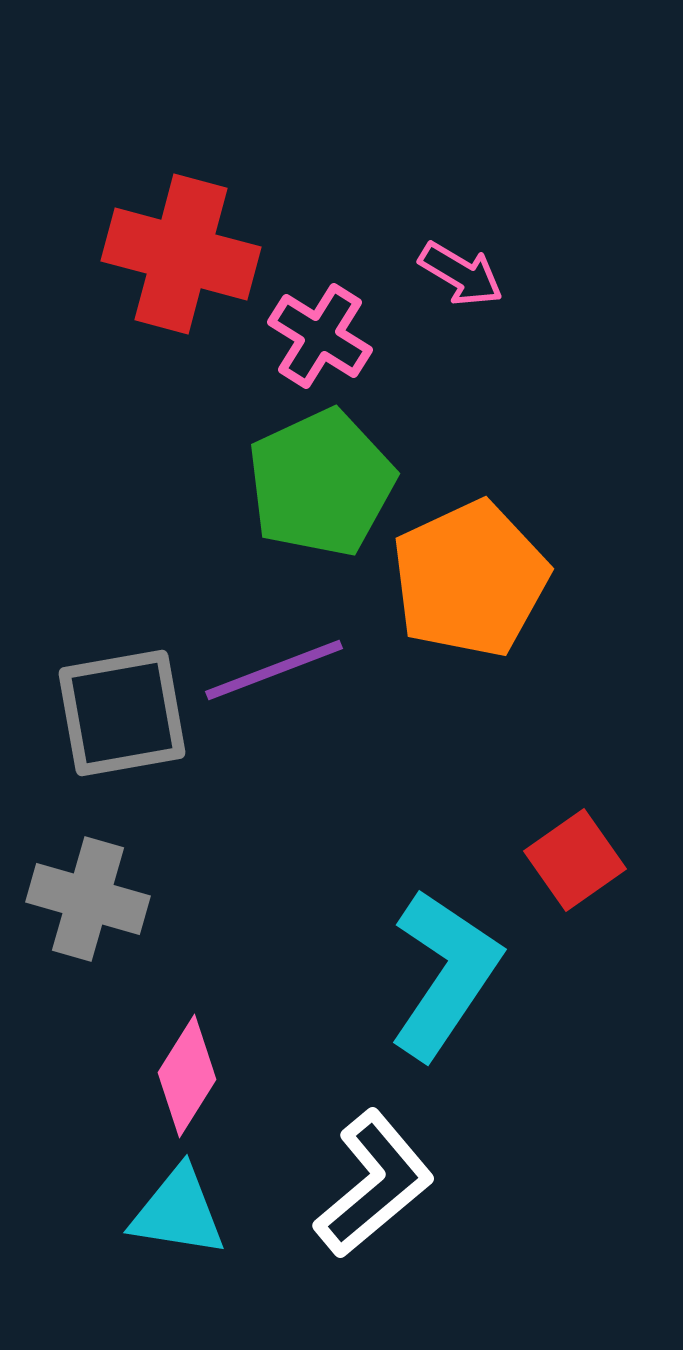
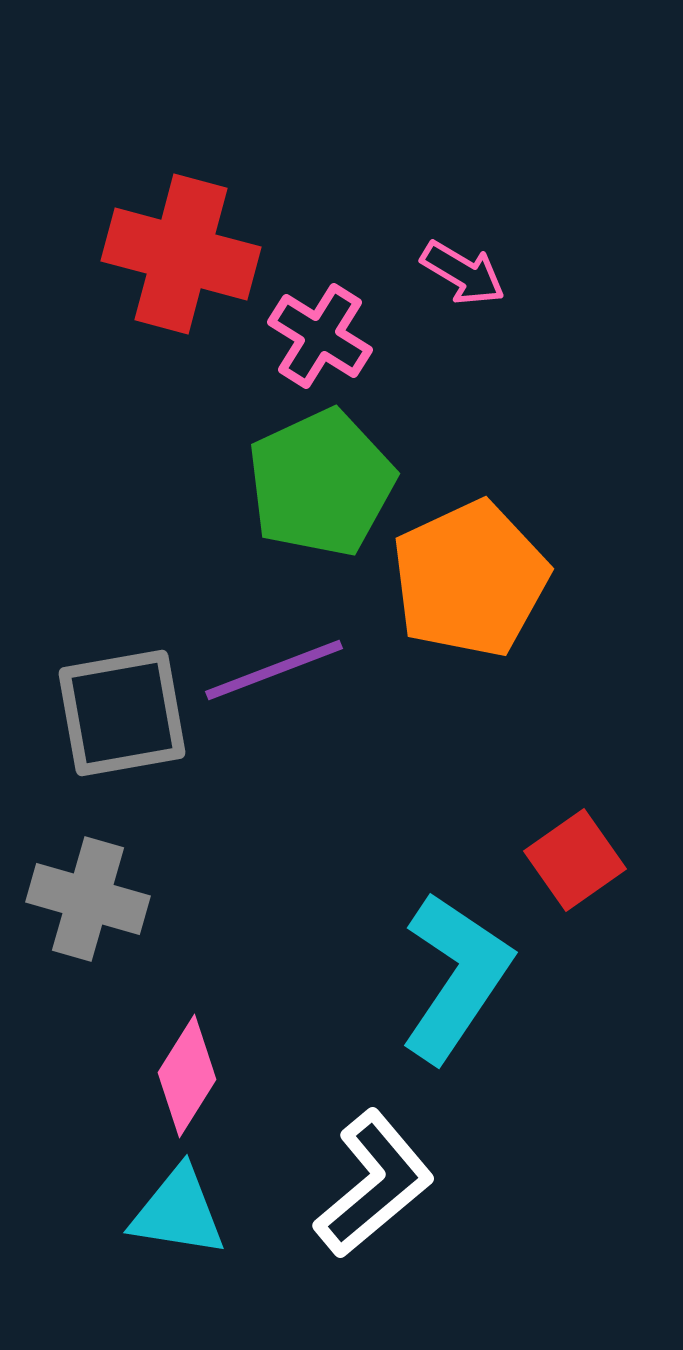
pink arrow: moved 2 px right, 1 px up
cyan L-shape: moved 11 px right, 3 px down
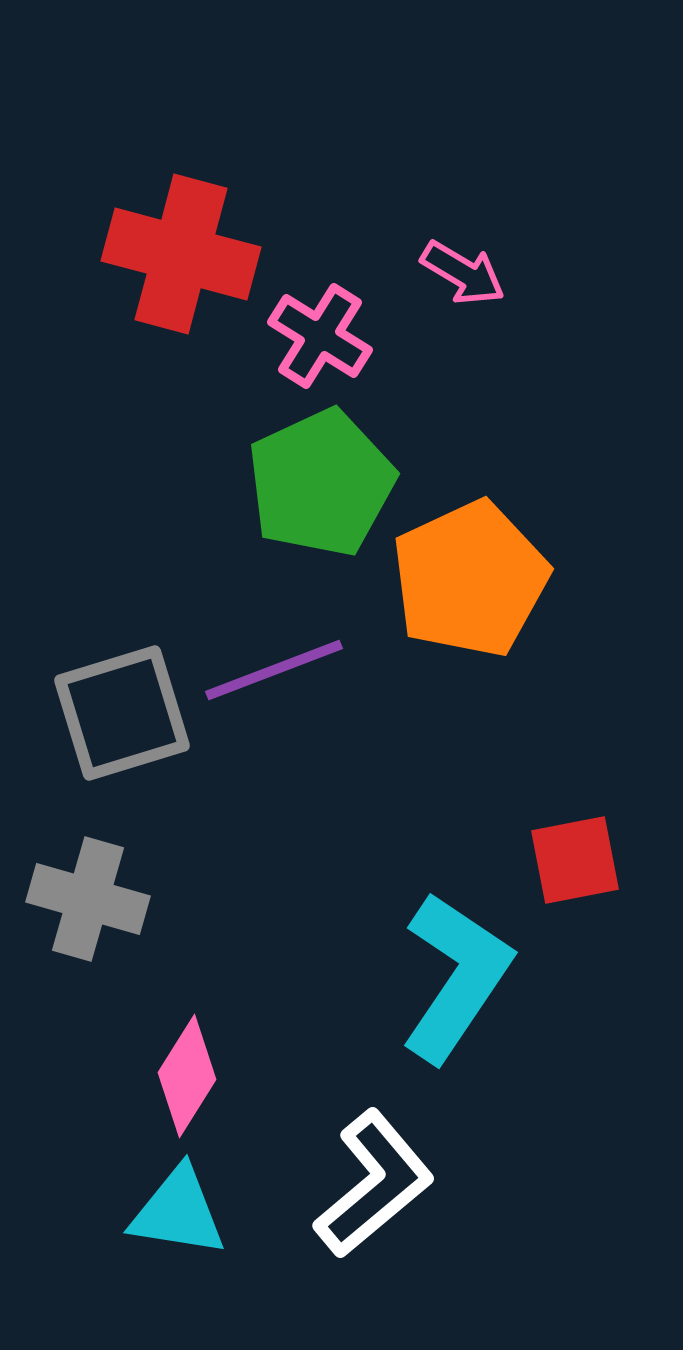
gray square: rotated 7 degrees counterclockwise
red square: rotated 24 degrees clockwise
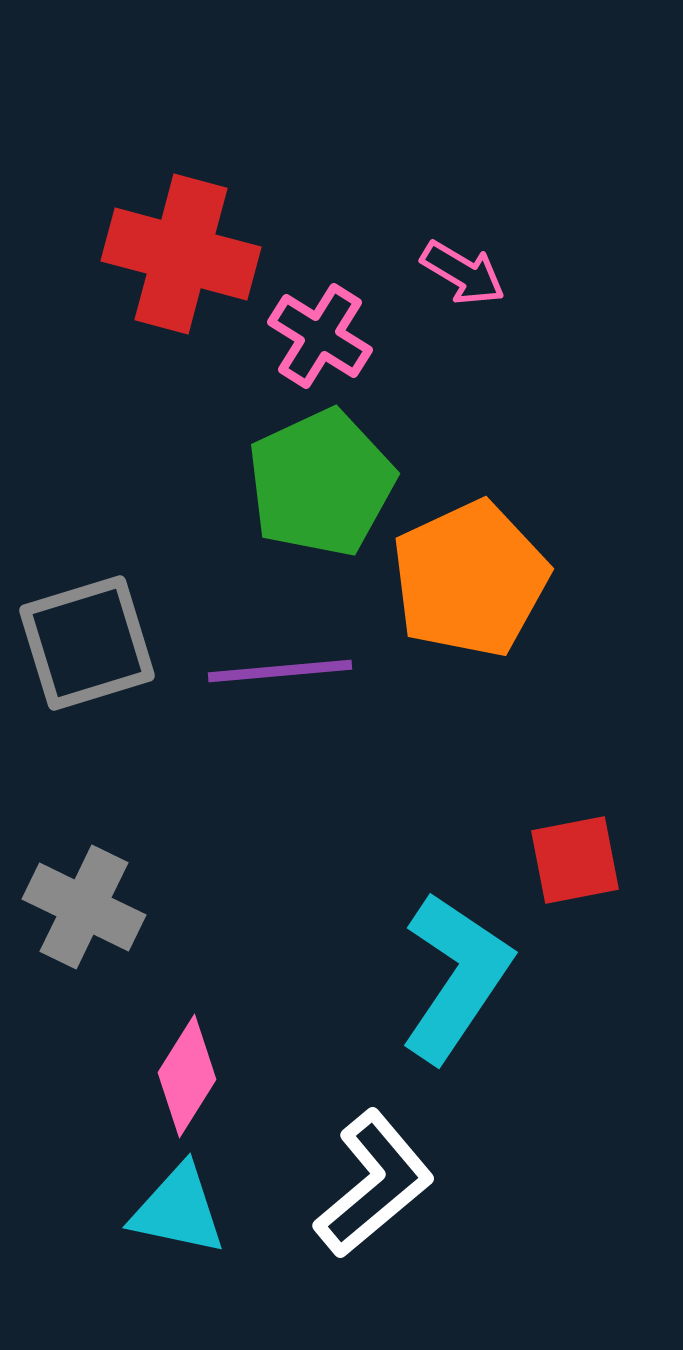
purple line: moved 6 px right, 1 px down; rotated 16 degrees clockwise
gray square: moved 35 px left, 70 px up
gray cross: moved 4 px left, 8 px down; rotated 10 degrees clockwise
cyan triangle: moved 2 px up; rotated 3 degrees clockwise
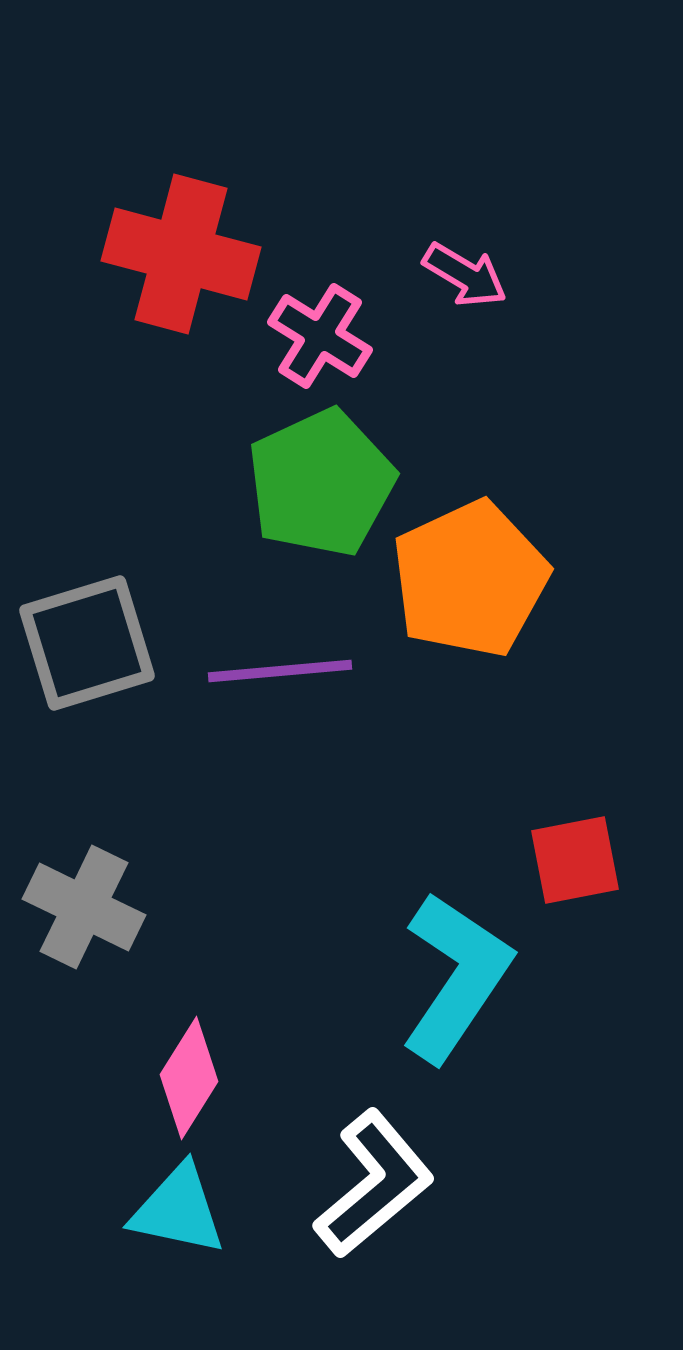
pink arrow: moved 2 px right, 2 px down
pink diamond: moved 2 px right, 2 px down
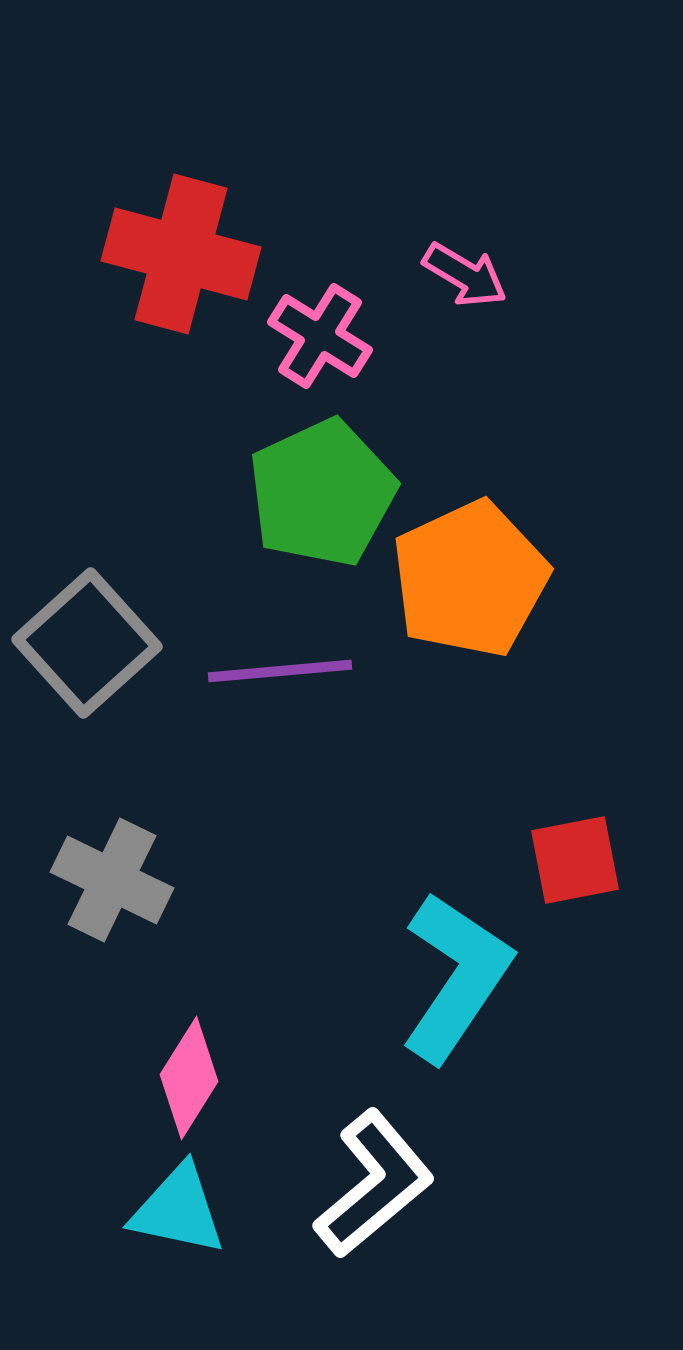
green pentagon: moved 1 px right, 10 px down
gray square: rotated 25 degrees counterclockwise
gray cross: moved 28 px right, 27 px up
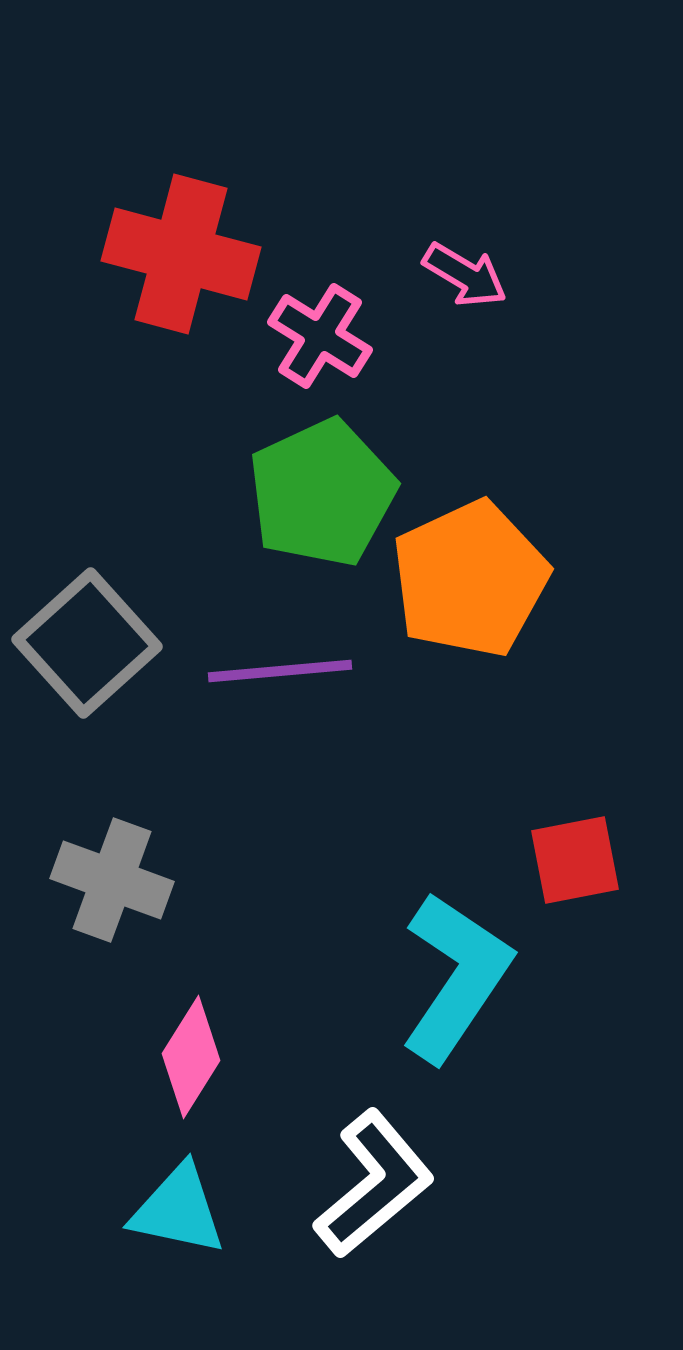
gray cross: rotated 6 degrees counterclockwise
pink diamond: moved 2 px right, 21 px up
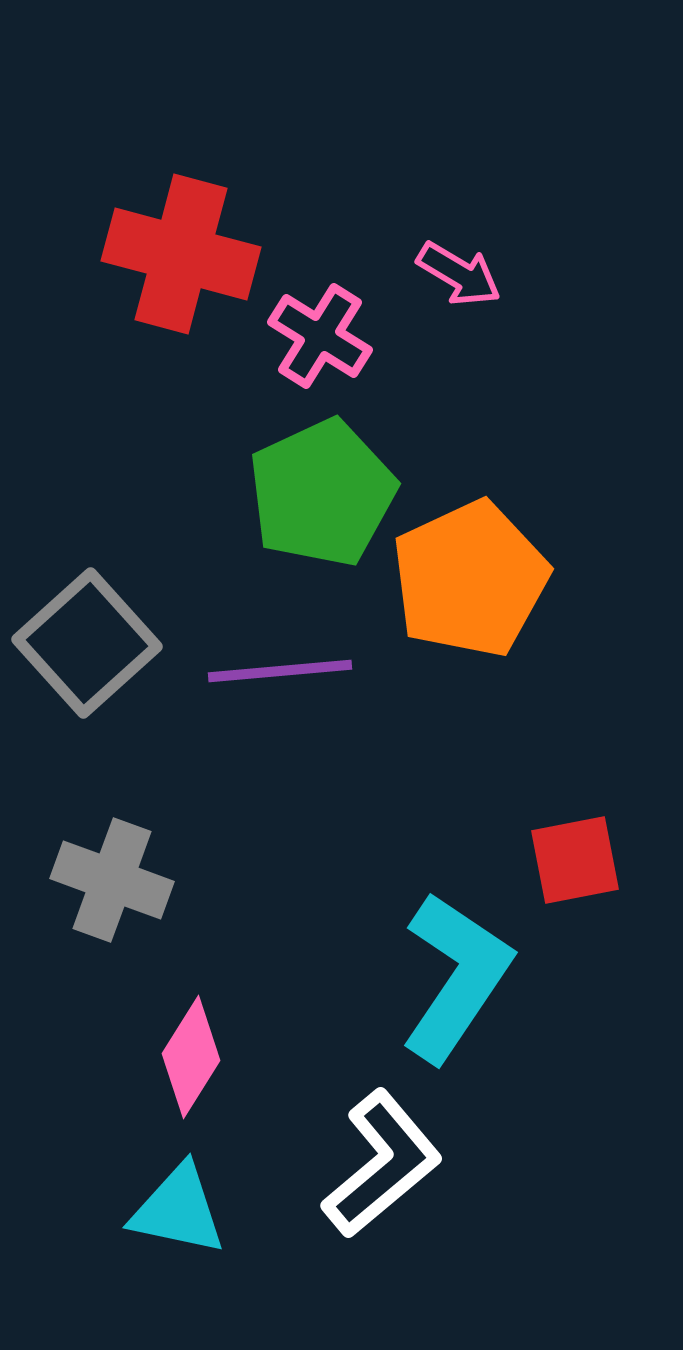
pink arrow: moved 6 px left, 1 px up
white L-shape: moved 8 px right, 20 px up
